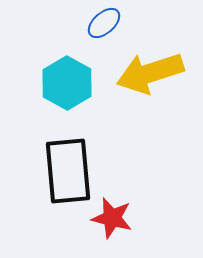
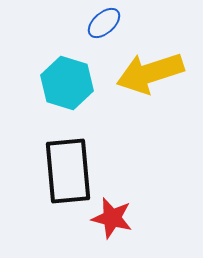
cyan hexagon: rotated 12 degrees counterclockwise
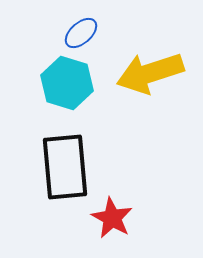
blue ellipse: moved 23 px left, 10 px down
black rectangle: moved 3 px left, 4 px up
red star: rotated 15 degrees clockwise
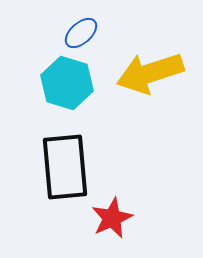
red star: rotated 18 degrees clockwise
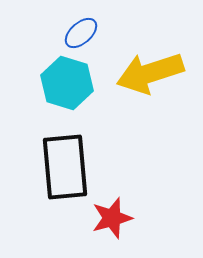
red star: rotated 9 degrees clockwise
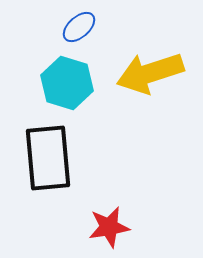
blue ellipse: moved 2 px left, 6 px up
black rectangle: moved 17 px left, 9 px up
red star: moved 3 px left, 9 px down; rotated 6 degrees clockwise
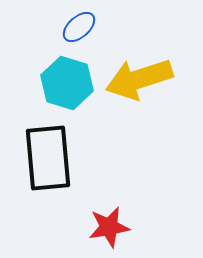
yellow arrow: moved 11 px left, 6 px down
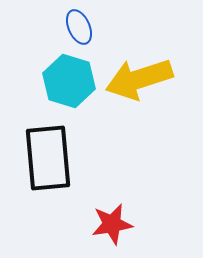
blue ellipse: rotated 72 degrees counterclockwise
cyan hexagon: moved 2 px right, 2 px up
red star: moved 3 px right, 3 px up
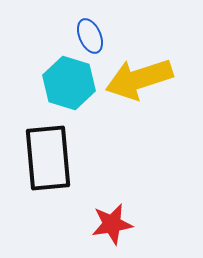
blue ellipse: moved 11 px right, 9 px down
cyan hexagon: moved 2 px down
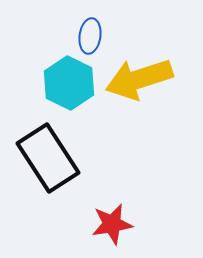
blue ellipse: rotated 32 degrees clockwise
cyan hexagon: rotated 9 degrees clockwise
black rectangle: rotated 28 degrees counterclockwise
